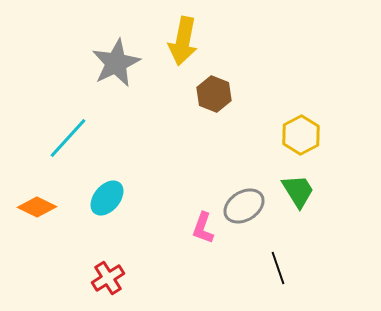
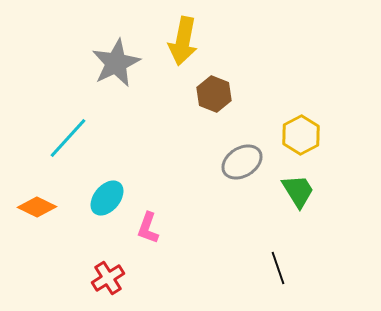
gray ellipse: moved 2 px left, 44 px up
pink L-shape: moved 55 px left
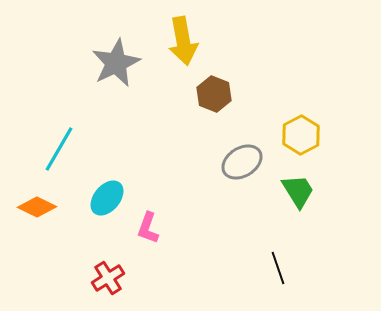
yellow arrow: rotated 21 degrees counterclockwise
cyan line: moved 9 px left, 11 px down; rotated 12 degrees counterclockwise
